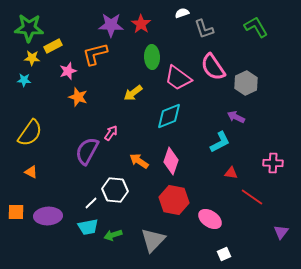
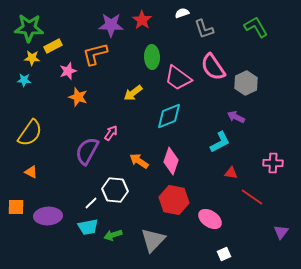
red star: moved 1 px right, 4 px up
orange square: moved 5 px up
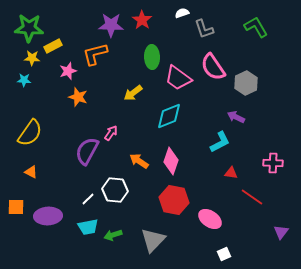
white line: moved 3 px left, 4 px up
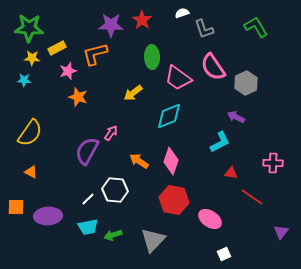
yellow rectangle: moved 4 px right, 2 px down
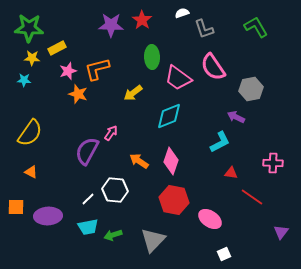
orange L-shape: moved 2 px right, 15 px down
gray hexagon: moved 5 px right, 6 px down; rotated 15 degrees clockwise
orange star: moved 3 px up
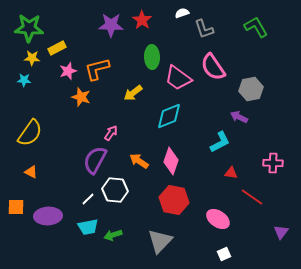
orange star: moved 3 px right, 3 px down
purple arrow: moved 3 px right
purple semicircle: moved 8 px right, 9 px down
pink ellipse: moved 8 px right
gray triangle: moved 7 px right, 1 px down
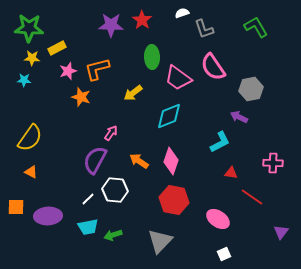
yellow semicircle: moved 5 px down
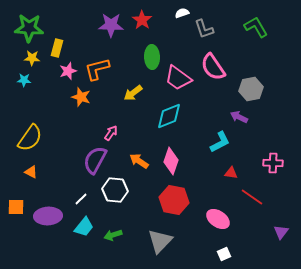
yellow rectangle: rotated 48 degrees counterclockwise
white line: moved 7 px left
cyan trapezoid: moved 4 px left; rotated 40 degrees counterclockwise
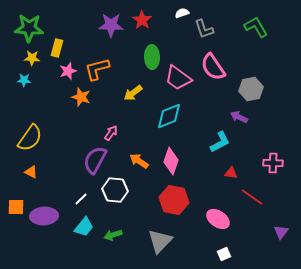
purple ellipse: moved 4 px left
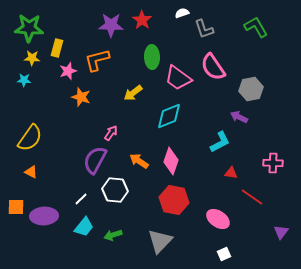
orange L-shape: moved 9 px up
